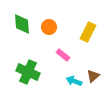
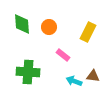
green cross: rotated 20 degrees counterclockwise
brown triangle: rotated 48 degrees clockwise
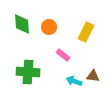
yellow rectangle: moved 2 px left
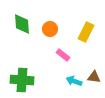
orange circle: moved 1 px right, 2 px down
green cross: moved 6 px left, 8 px down
brown triangle: moved 1 px right, 1 px down
